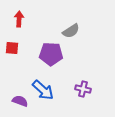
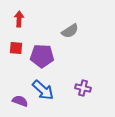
gray semicircle: moved 1 px left
red square: moved 4 px right
purple pentagon: moved 9 px left, 2 px down
purple cross: moved 1 px up
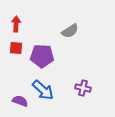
red arrow: moved 3 px left, 5 px down
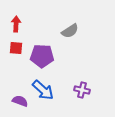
purple cross: moved 1 px left, 2 px down
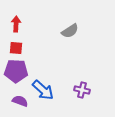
purple pentagon: moved 26 px left, 15 px down
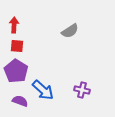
red arrow: moved 2 px left, 1 px down
red square: moved 1 px right, 2 px up
purple pentagon: rotated 30 degrees clockwise
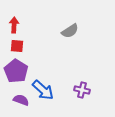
purple semicircle: moved 1 px right, 1 px up
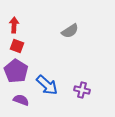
red square: rotated 16 degrees clockwise
blue arrow: moved 4 px right, 5 px up
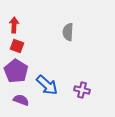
gray semicircle: moved 2 px left, 1 px down; rotated 126 degrees clockwise
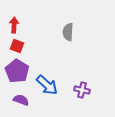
purple pentagon: moved 1 px right
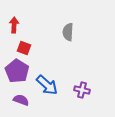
red square: moved 7 px right, 2 px down
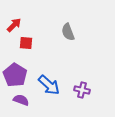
red arrow: rotated 42 degrees clockwise
gray semicircle: rotated 24 degrees counterclockwise
red square: moved 2 px right, 5 px up; rotated 16 degrees counterclockwise
purple pentagon: moved 2 px left, 4 px down
blue arrow: moved 2 px right
